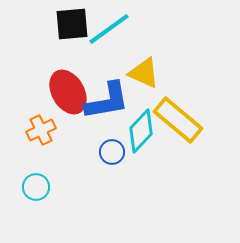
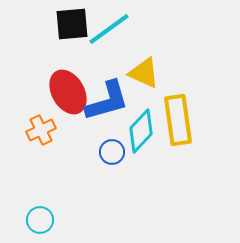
blue L-shape: rotated 6 degrees counterclockwise
yellow rectangle: rotated 42 degrees clockwise
cyan circle: moved 4 px right, 33 px down
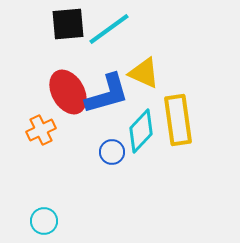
black square: moved 4 px left
blue L-shape: moved 7 px up
cyan circle: moved 4 px right, 1 px down
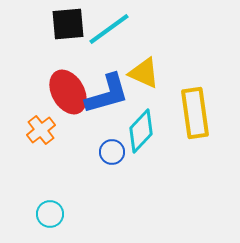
yellow rectangle: moved 17 px right, 7 px up
orange cross: rotated 12 degrees counterclockwise
cyan circle: moved 6 px right, 7 px up
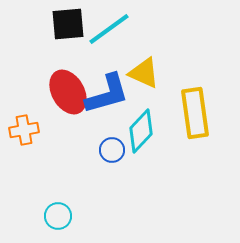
orange cross: moved 17 px left; rotated 28 degrees clockwise
blue circle: moved 2 px up
cyan circle: moved 8 px right, 2 px down
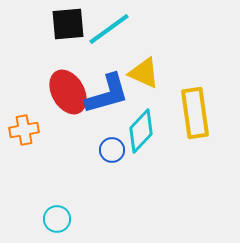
cyan circle: moved 1 px left, 3 px down
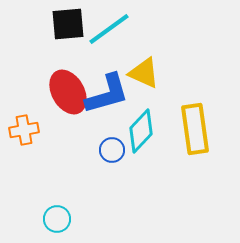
yellow rectangle: moved 16 px down
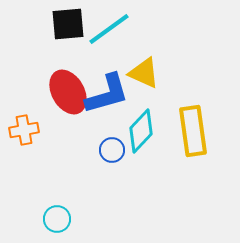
yellow rectangle: moved 2 px left, 2 px down
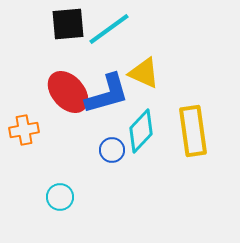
red ellipse: rotated 12 degrees counterclockwise
cyan circle: moved 3 px right, 22 px up
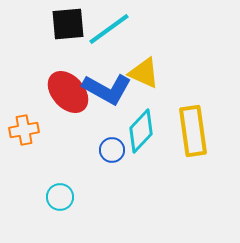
blue L-shape: moved 5 px up; rotated 45 degrees clockwise
